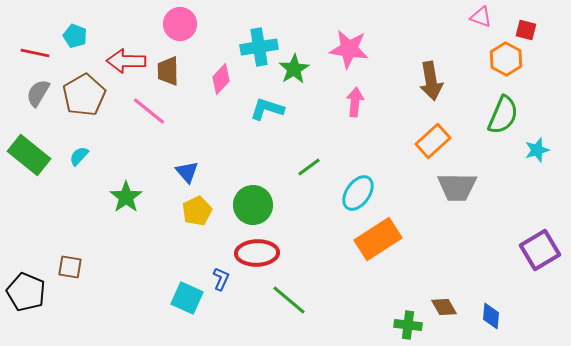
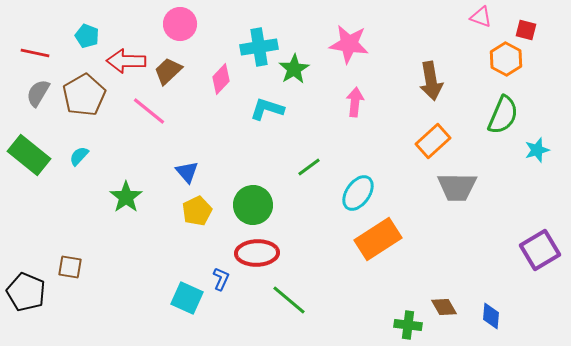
cyan pentagon at (75, 36): moved 12 px right
pink star at (349, 49): moved 5 px up
brown trapezoid at (168, 71): rotated 48 degrees clockwise
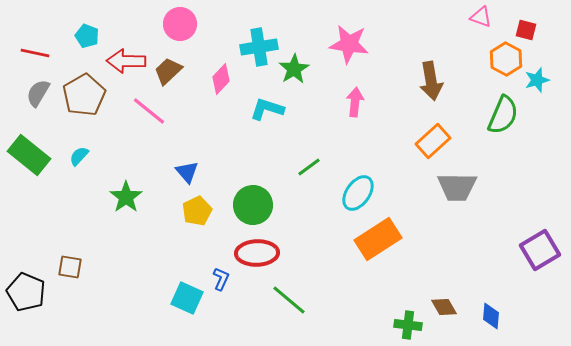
cyan star at (537, 150): moved 70 px up
